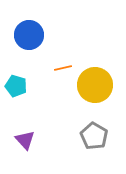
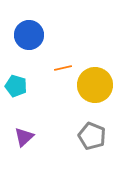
gray pentagon: moved 2 px left; rotated 8 degrees counterclockwise
purple triangle: moved 1 px left, 3 px up; rotated 30 degrees clockwise
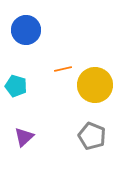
blue circle: moved 3 px left, 5 px up
orange line: moved 1 px down
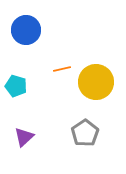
orange line: moved 1 px left
yellow circle: moved 1 px right, 3 px up
gray pentagon: moved 7 px left, 3 px up; rotated 16 degrees clockwise
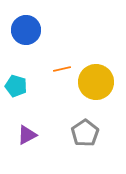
purple triangle: moved 3 px right, 2 px up; rotated 15 degrees clockwise
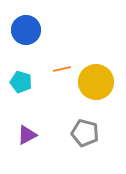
cyan pentagon: moved 5 px right, 4 px up
gray pentagon: rotated 24 degrees counterclockwise
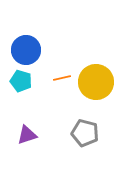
blue circle: moved 20 px down
orange line: moved 9 px down
cyan pentagon: moved 1 px up
purple triangle: rotated 10 degrees clockwise
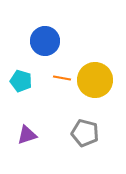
blue circle: moved 19 px right, 9 px up
orange line: rotated 24 degrees clockwise
yellow circle: moved 1 px left, 2 px up
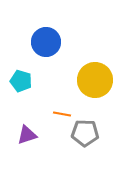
blue circle: moved 1 px right, 1 px down
orange line: moved 36 px down
gray pentagon: rotated 12 degrees counterclockwise
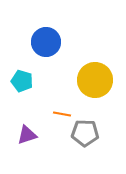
cyan pentagon: moved 1 px right
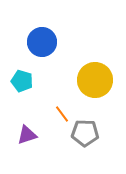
blue circle: moved 4 px left
orange line: rotated 42 degrees clockwise
